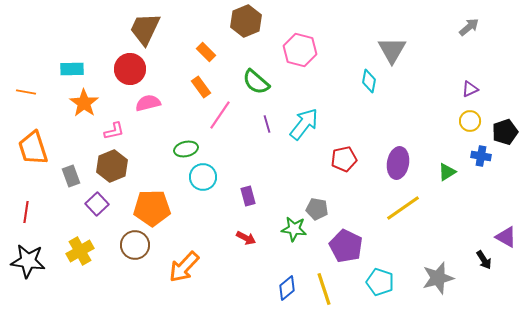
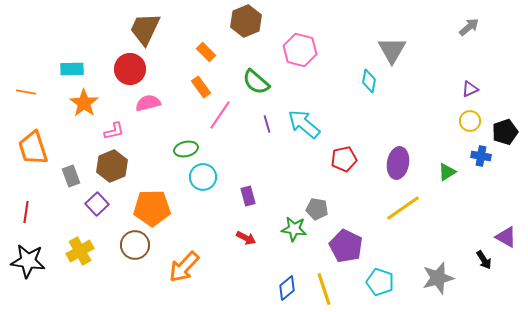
cyan arrow at (304, 124): rotated 88 degrees counterclockwise
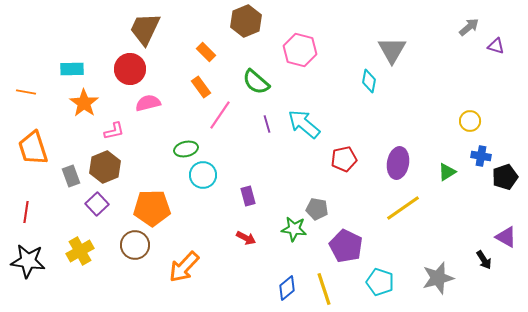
purple triangle at (470, 89): moved 26 px right, 43 px up; rotated 42 degrees clockwise
black pentagon at (505, 132): moved 45 px down
brown hexagon at (112, 166): moved 7 px left, 1 px down
cyan circle at (203, 177): moved 2 px up
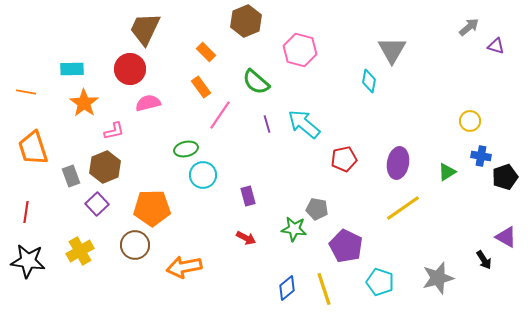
orange arrow at (184, 267): rotated 36 degrees clockwise
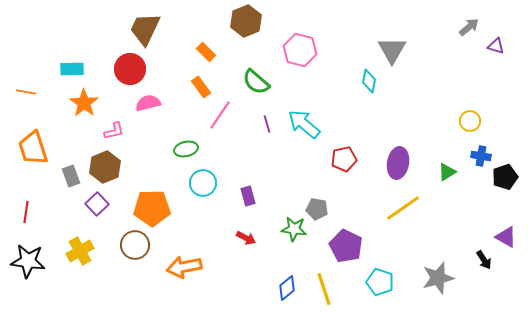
cyan circle at (203, 175): moved 8 px down
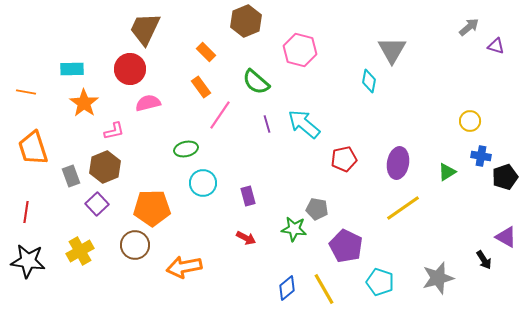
yellow line at (324, 289): rotated 12 degrees counterclockwise
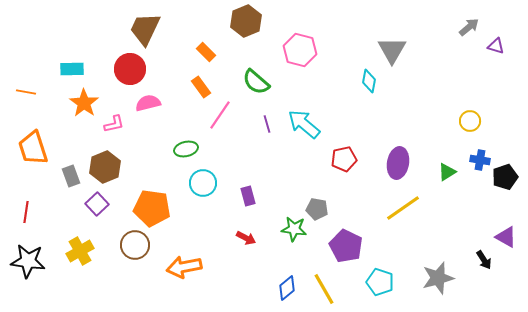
pink L-shape at (114, 131): moved 7 px up
blue cross at (481, 156): moved 1 px left, 4 px down
orange pentagon at (152, 208): rotated 9 degrees clockwise
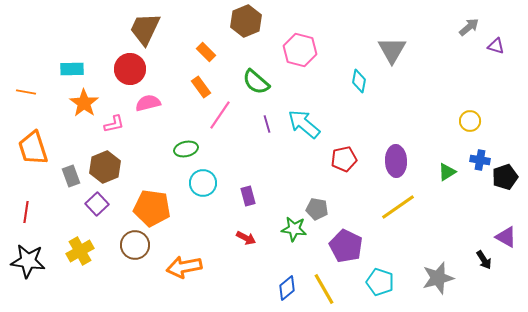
cyan diamond at (369, 81): moved 10 px left
purple ellipse at (398, 163): moved 2 px left, 2 px up; rotated 12 degrees counterclockwise
yellow line at (403, 208): moved 5 px left, 1 px up
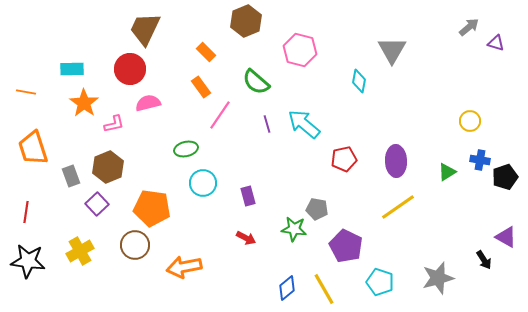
purple triangle at (496, 46): moved 3 px up
brown hexagon at (105, 167): moved 3 px right
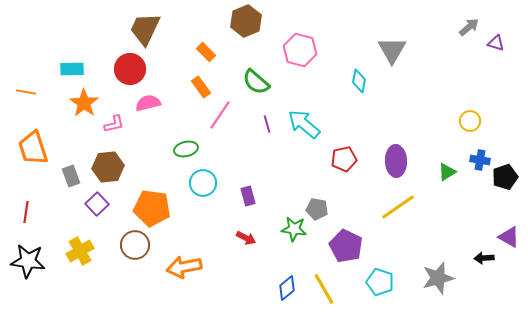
brown hexagon at (108, 167): rotated 16 degrees clockwise
purple triangle at (506, 237): moved 3 px right
black arrow at (484, 260): moved 2 px up; rotated 120 degrees clockwise
